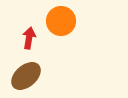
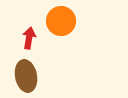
brown ellipse: rotated 60 degrees counterclockwise
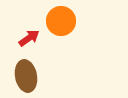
red arrow: rotated 45 degrees clockwise
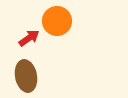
orange circle: moved 4 px left
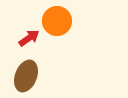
brown ellipse: rotated 32 degrees clockwise
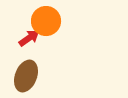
orange circle: moved 11 px left
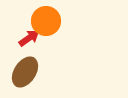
brown ellipse: moved 1 px left, 4 px up; rotated 12 degrees clockwise
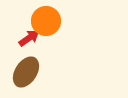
brown ellipse: moved 1 px right
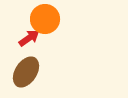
orange circle: moved 1 px left, 2 px up
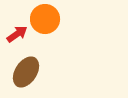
red arrow: moved 12 px left, 4 px up
